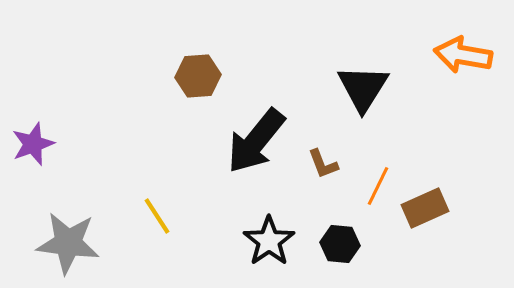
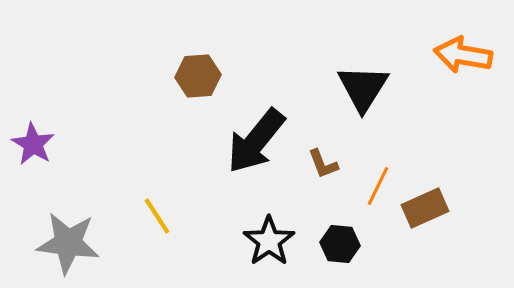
purple star: rotated 21 degrees counterclockwise
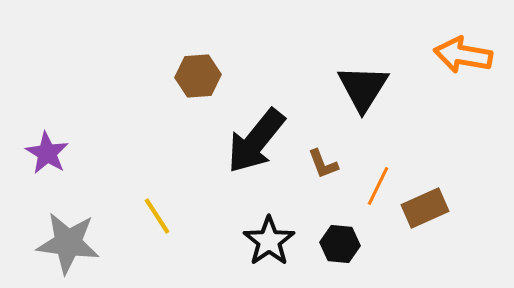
purple star: moved 14 px right, 9 px down
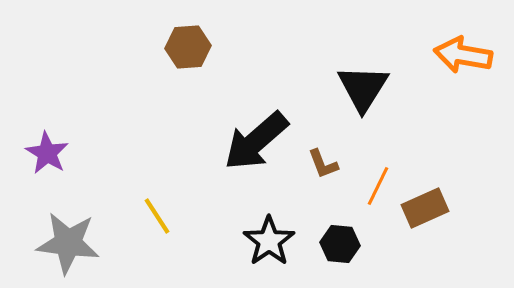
brown hexagon: moved 10 px left, 29 px up
black arrow: rotated 10 degrees clockwise
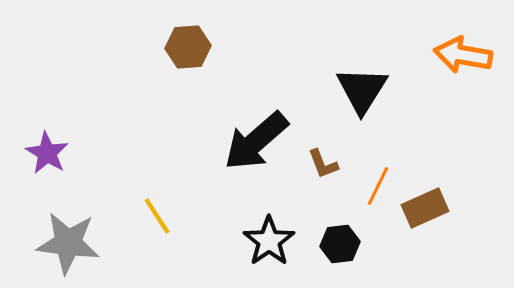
black triangle: moved 1 px left, 2 px down
black hexagon: rotated 12 degrees counterclockwise
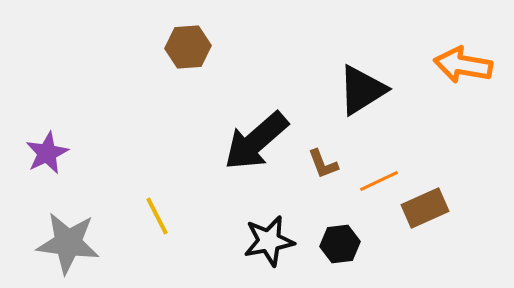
orange arrow: moved 10 px down
black triangle: rotated 26 degrees clockwise
purple star: rotated 15 degrees clockwise
orange line: moved 1 px right, 5 px up; rotated 39 degrees clockwise
yellow line: rotated 6 degrees clockwise
black star: rotated 24 degrees clockwise
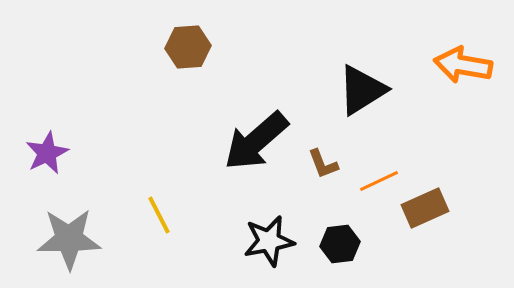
yellow line: moved 2 px right, 1 px up
gray star: moved 1 px right, 4 px up; rotated 8 degrees counterclockwise
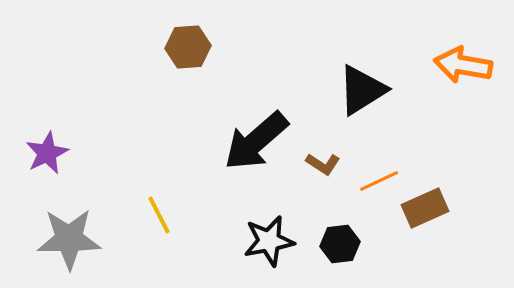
brown L-shape: rotated 36 degrees counterclockwise
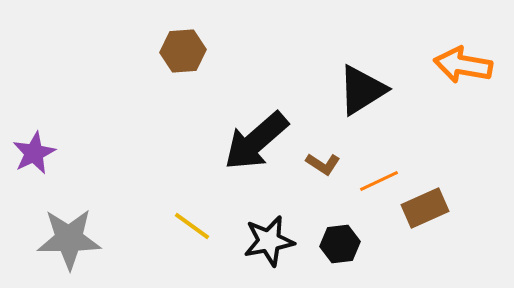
brown hexagon: moved 5 px left, 4 px down
purple star: moved 13 px left
yellow line: moved 33 px right, 11 px down; rotated 27 degrees counterclockwise
